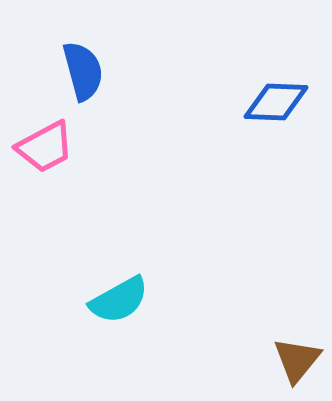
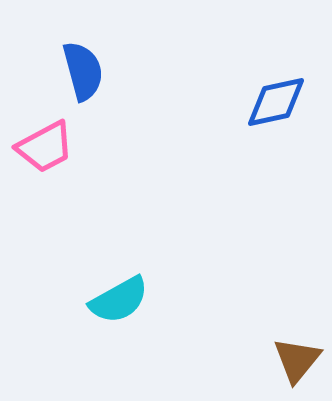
blue diamond: rotated 14 degrees counterclockwise
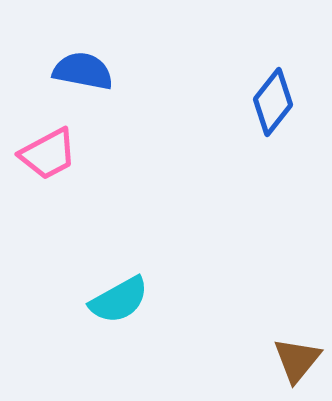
blue semicircle: rotated 64 degrees counterclockwise
blue diamond: moved 3 px left; rotated 40 degrees counterclockwise
pink trapezoid: moved 3 px right, 7 px down
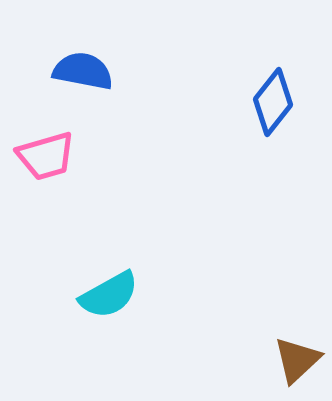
pink trapezoid: moved 2 px left, 2 px down; rotated 12 degrees clockwise
cyan semicircle: moved 10 px left, 5 px up
brown triangle: rotated 8 degrees clockwise
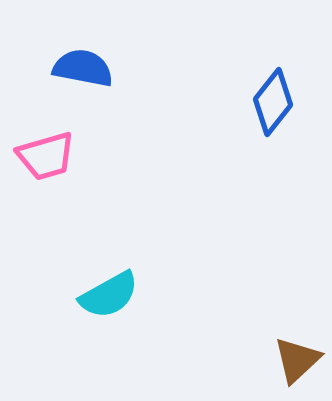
blue semicircle: moved 3 px up
